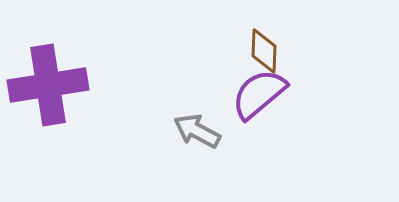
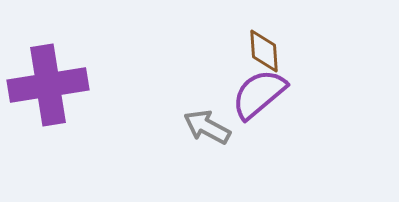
brown diamond: rotated 6 degrees counterclockwise
gray arrow: moved 10 px right, 4 px up
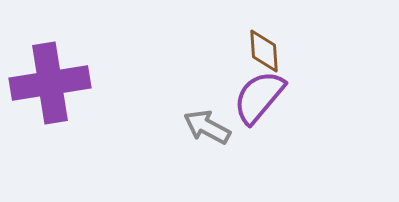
purple cross: moved 2 px right, 2 px up
purple semicircle: moved 3 px down; rotated 10 degrees counterclockwise
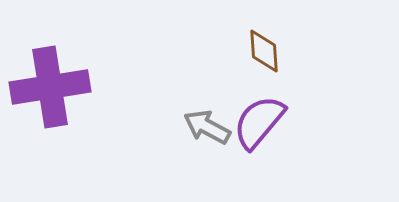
purple cross: moved 4 px down
purple semicircle: moved 25 px down
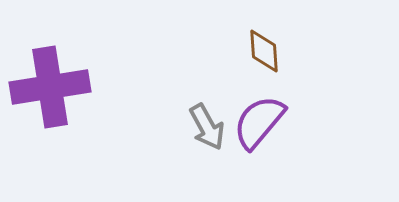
gray arrow: rotated 147 degrees counterclockwise
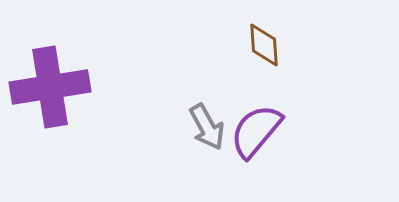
brown diamond: moved 6 px up
purple semicircle: moved 3 px left, 9 px down
